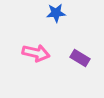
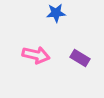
pink arrow: moved 2 px down
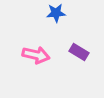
purple rectangle: moved 1 px left, 6 px up
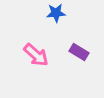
pink arrow: rotated 28 degrees clockwise
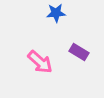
pink arrow: moved 4 px right, 7 px down
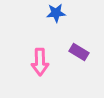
pink arrow: rotated 48 degrees clockwise
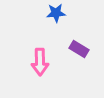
purple rectangle: moved 3 px up
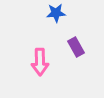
purple rectangle: moved 3 px left, 2 px up; rotated 30 degrees clockwise
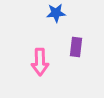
purple rectangle: rotated 36 degrees clockwise
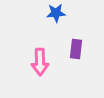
purple rectangle: moved 2 px down
